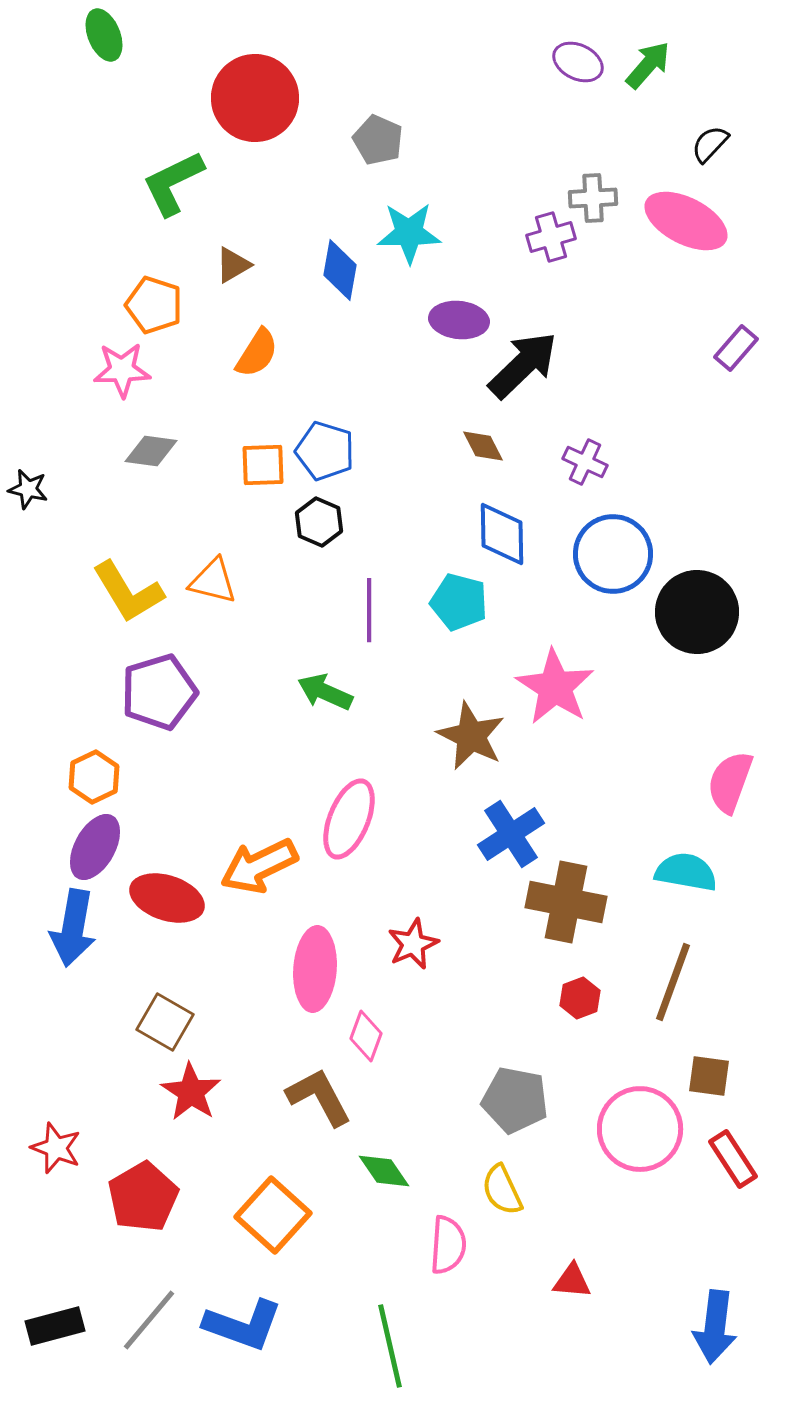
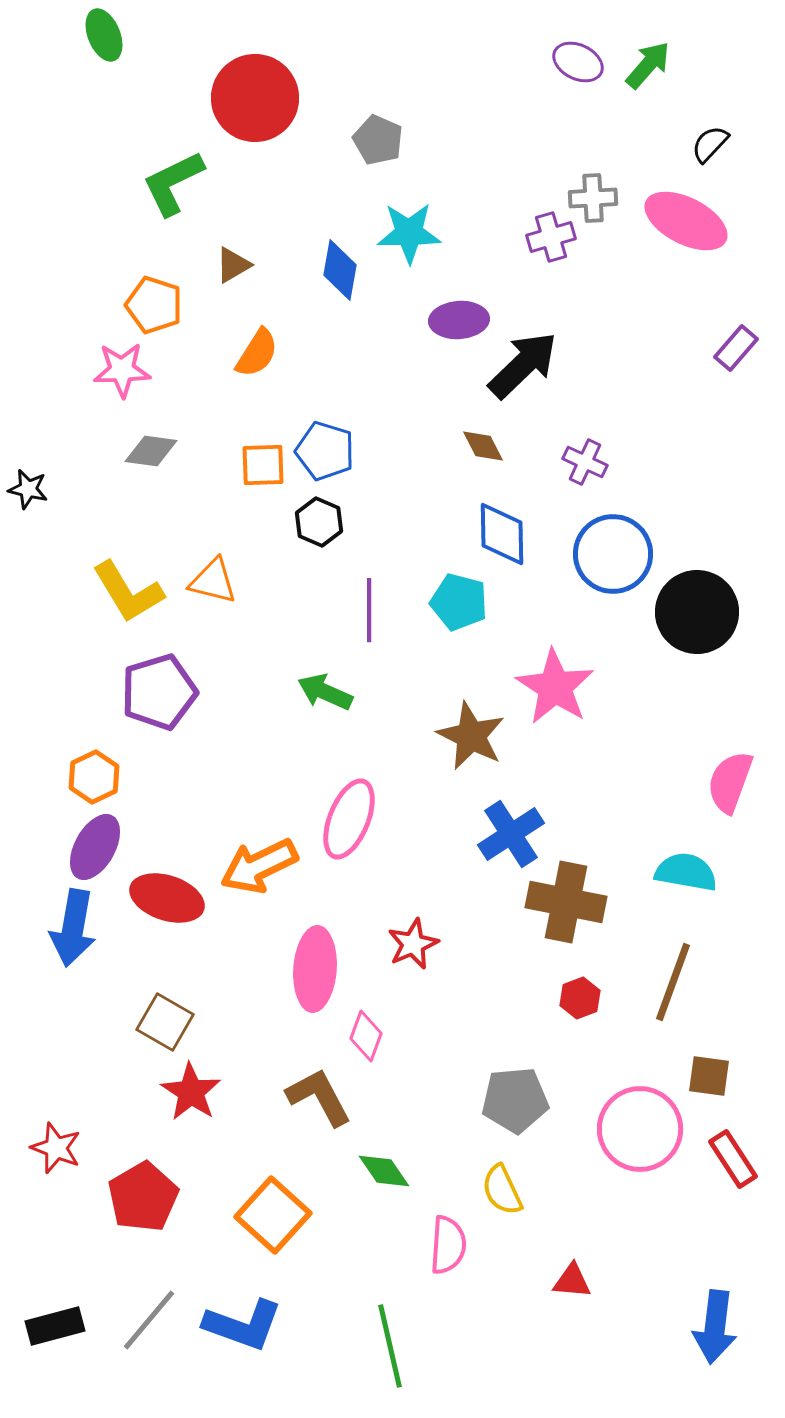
purple ellipse at (459, 320): rotated 10 degrees counterclockwise
gray pentagon at (515, 1100): rotated 16 degrees counterclockwise
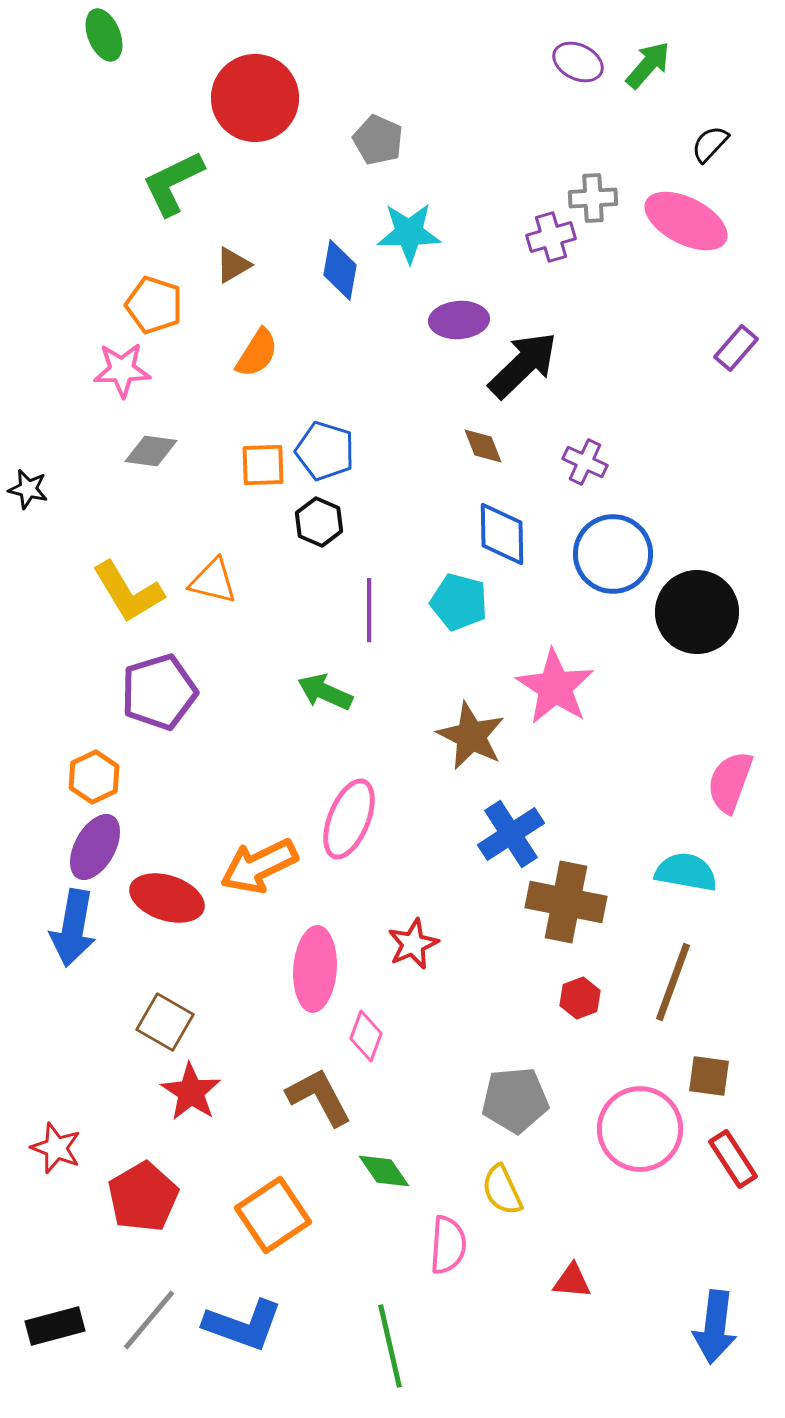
brown diamond at (483, 446): rotated 6 degrees clockwise
orange square at (273, 1215): rotated 14 degrees clockwise
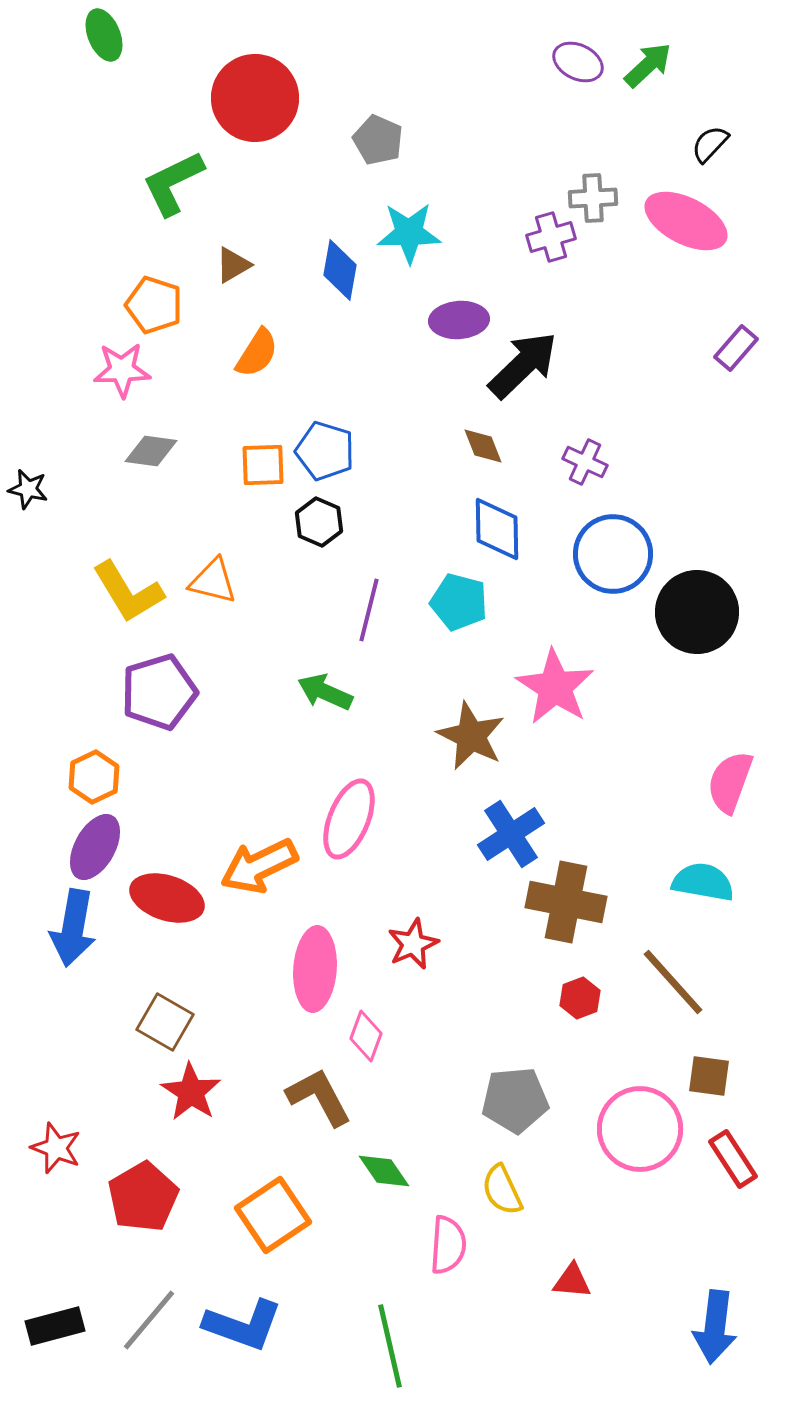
green arrow at (648, 65): rotated 6 degrees clockwise
blue diamond at (502, 534): moved 5 px left, 5 px up
purple line at (369, 610): rotated 14 degrees clockwise
cyan semicircle at (686, 872): moved 17 px right, 10 px down
brown line at (673, 982): rotated 62 degrees counterclockwise
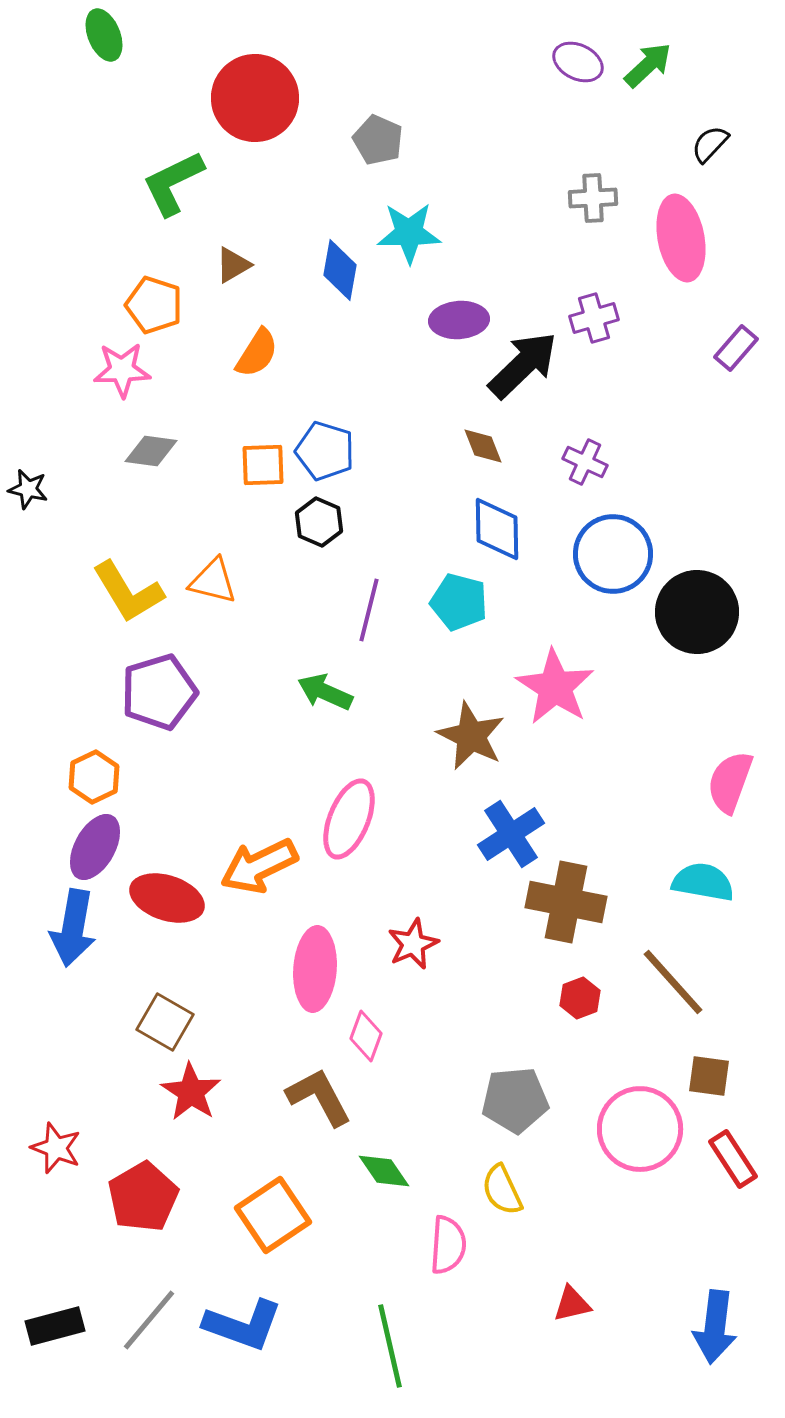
pink ellipse at (686, 221): moved 5 px left, 17 px down; rotated 52 degrees clockwise
purple cross at (551, 237): moved 43 px right, 81 px down
red triangle at (572, 1281): moved 23 px down; rotated 18 degrees counterclockwise
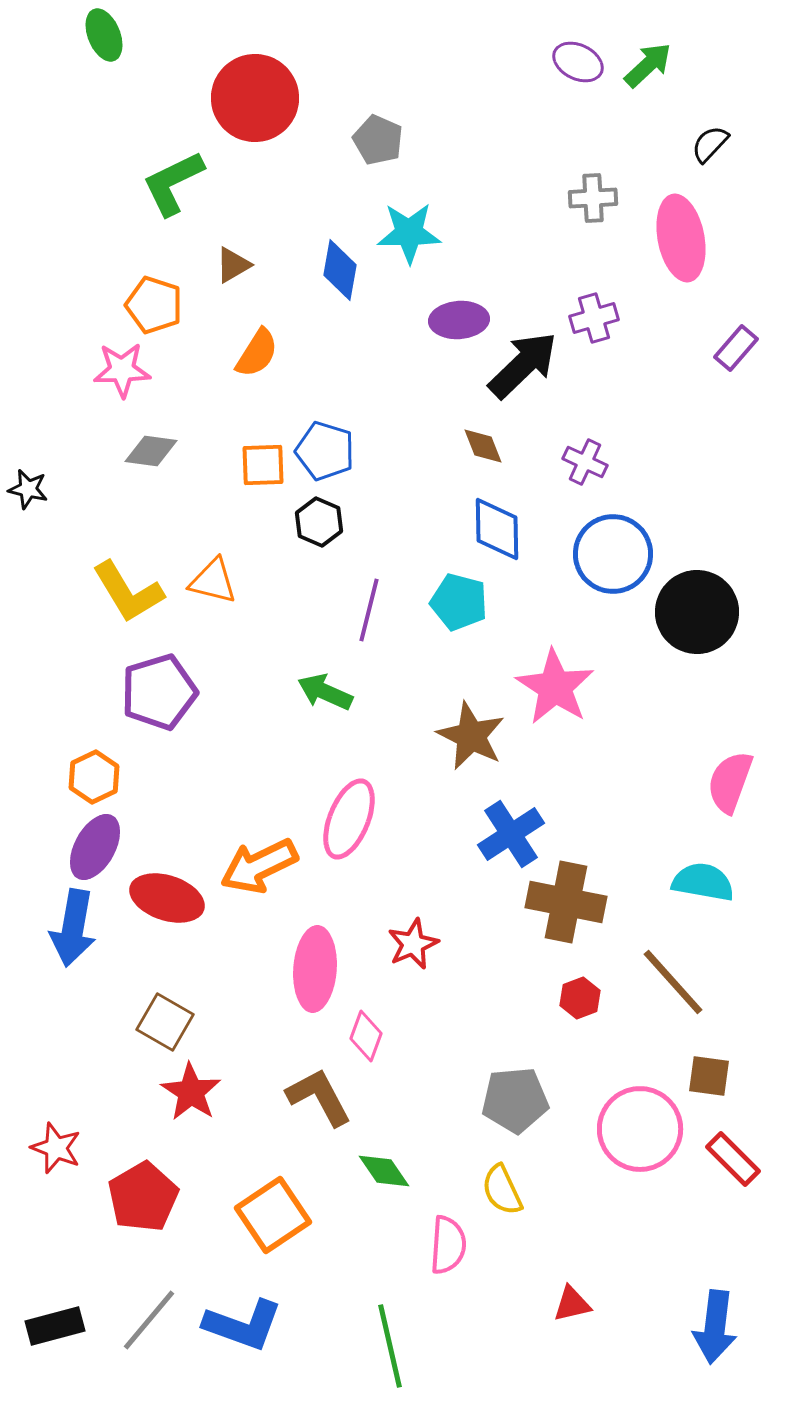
red rectangle at (733, 1159): rotated 12 degrees counterclockwise
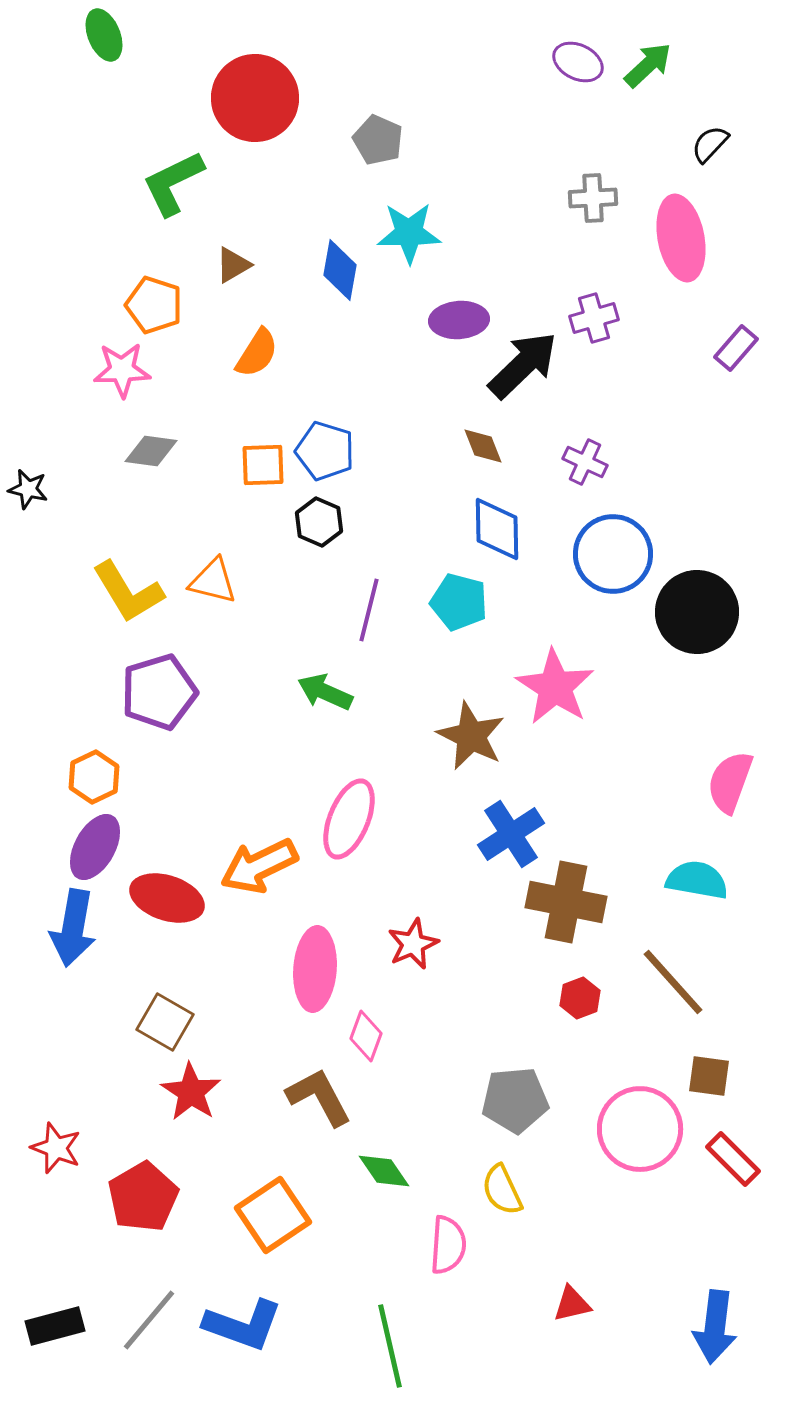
cyan semicircle at (703, 882): moved 6 px left, 2 px up
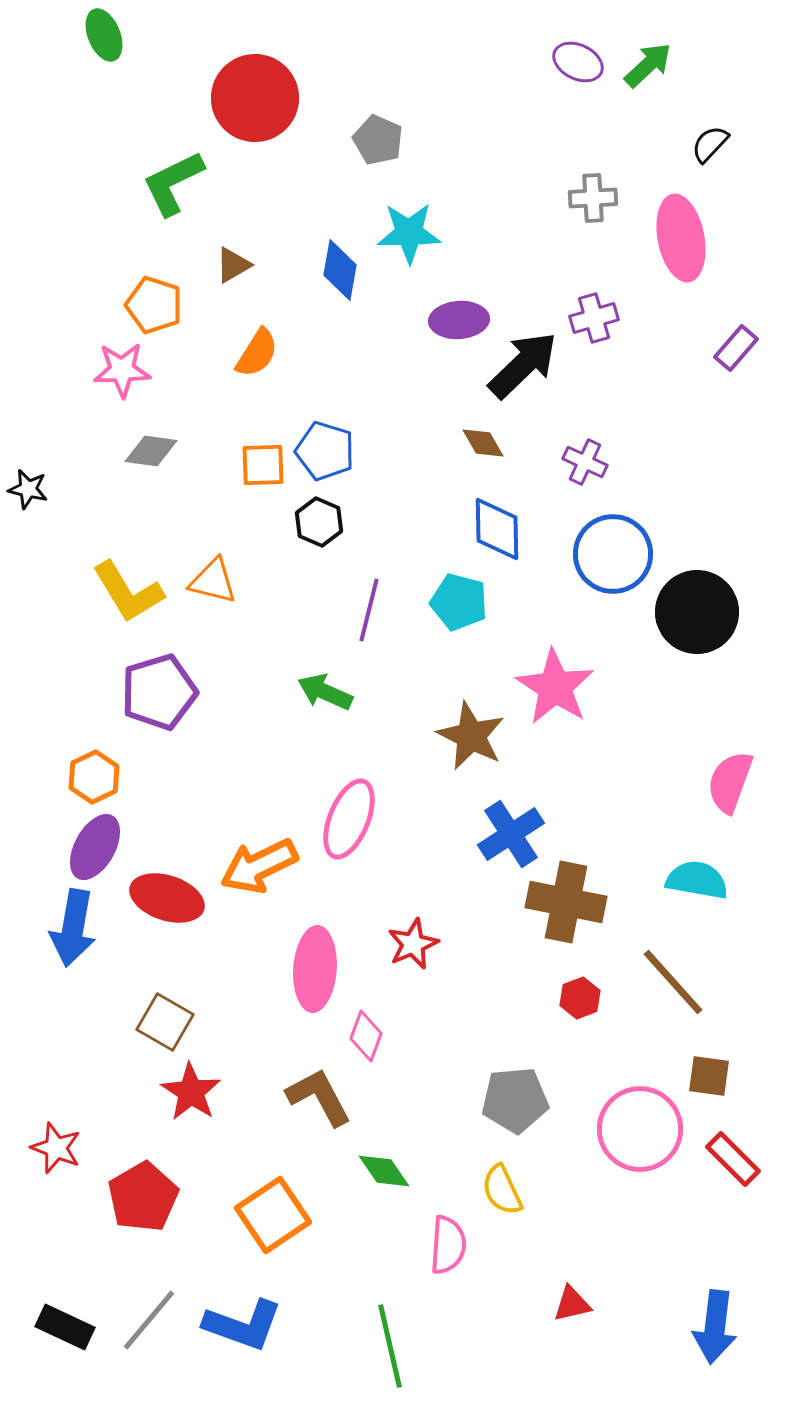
brown diamond at (483, 446): moved 3 px up; rotated 9 degrees counterclockwise
black rectangle at (55, 1326): moved 10 px right, 1 px down; rotated 40 degrees clockwise
